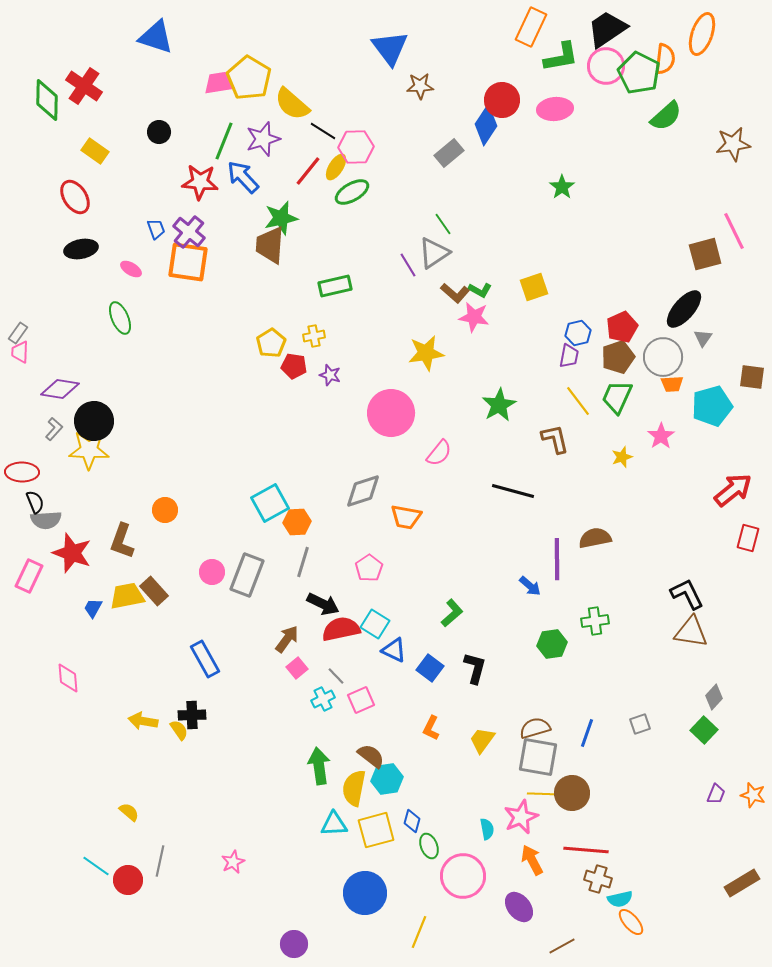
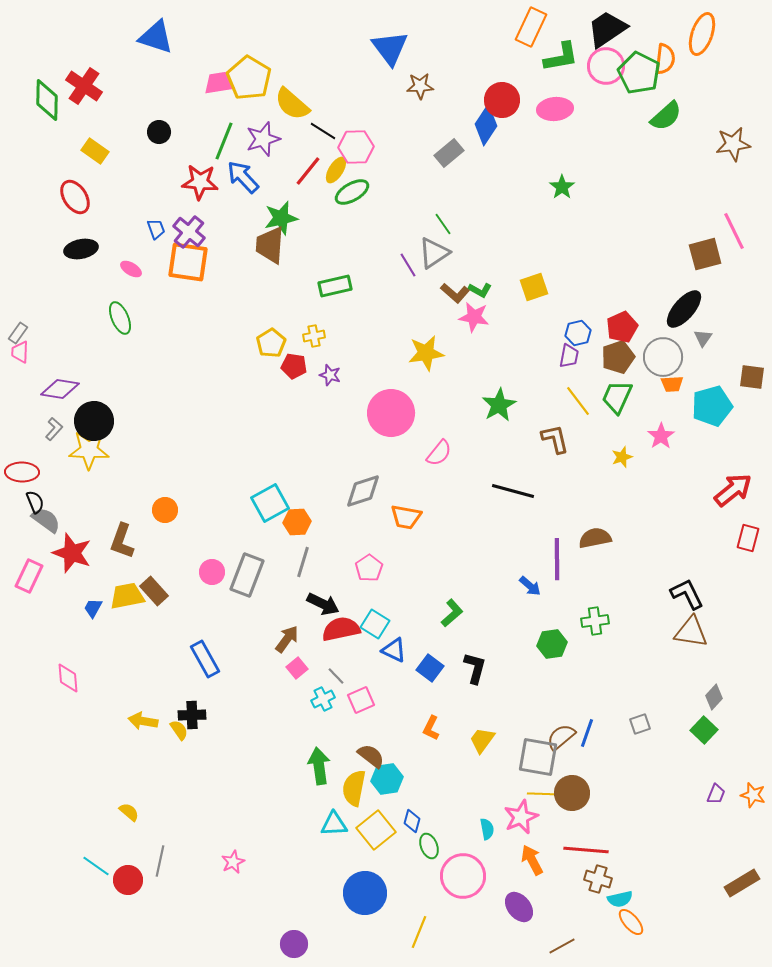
yellow ellipse at (336, 167): moved 3 px down
gray semicircle at (46, 520): rotated 140 degrees counterclockwise
brown semicircle at (535, 728): moved 26 px right, 9 px down; rotated 24 degrees counterclockwise
yellow square at (376, 830): rotated 24 degrees counterclockwise
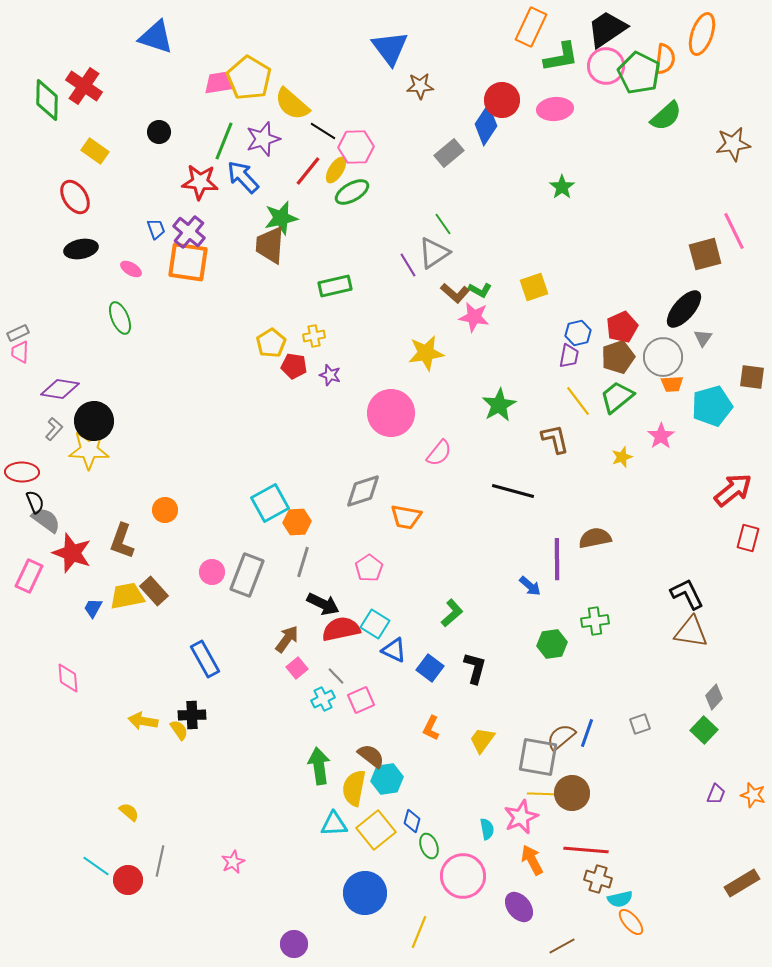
gray rectangle at (18, 333): rotated 30 degrees clockwise
green trapezoid at (617, 397): rotated 27 degrees clockwise
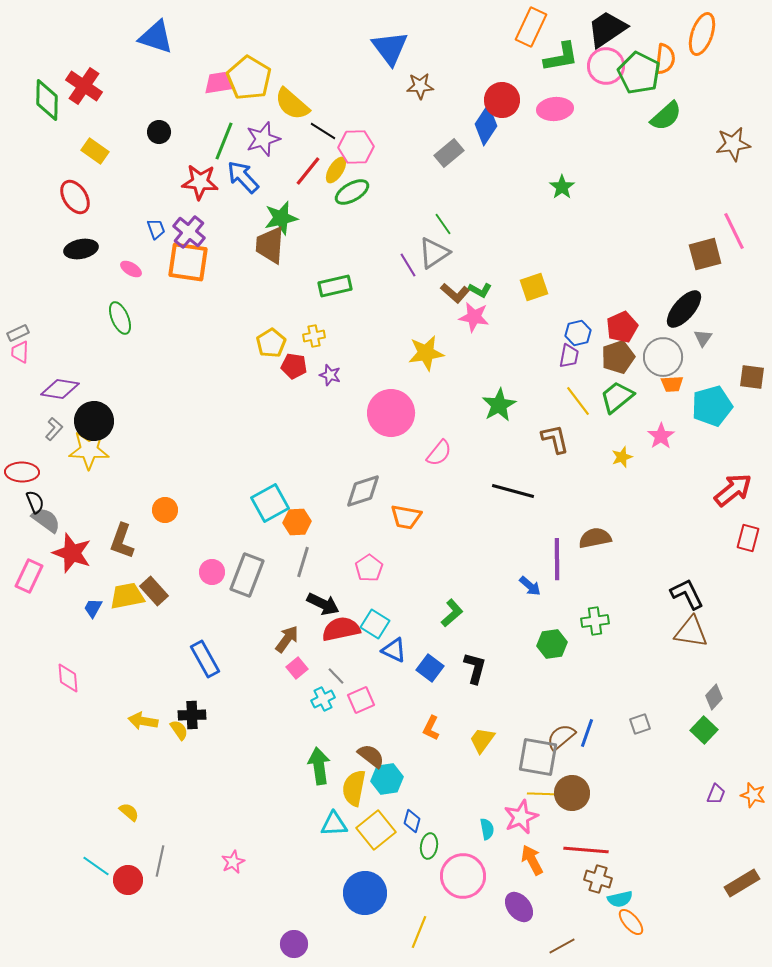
green ellipse at (429, 846): rotated 30 degrees clockwise
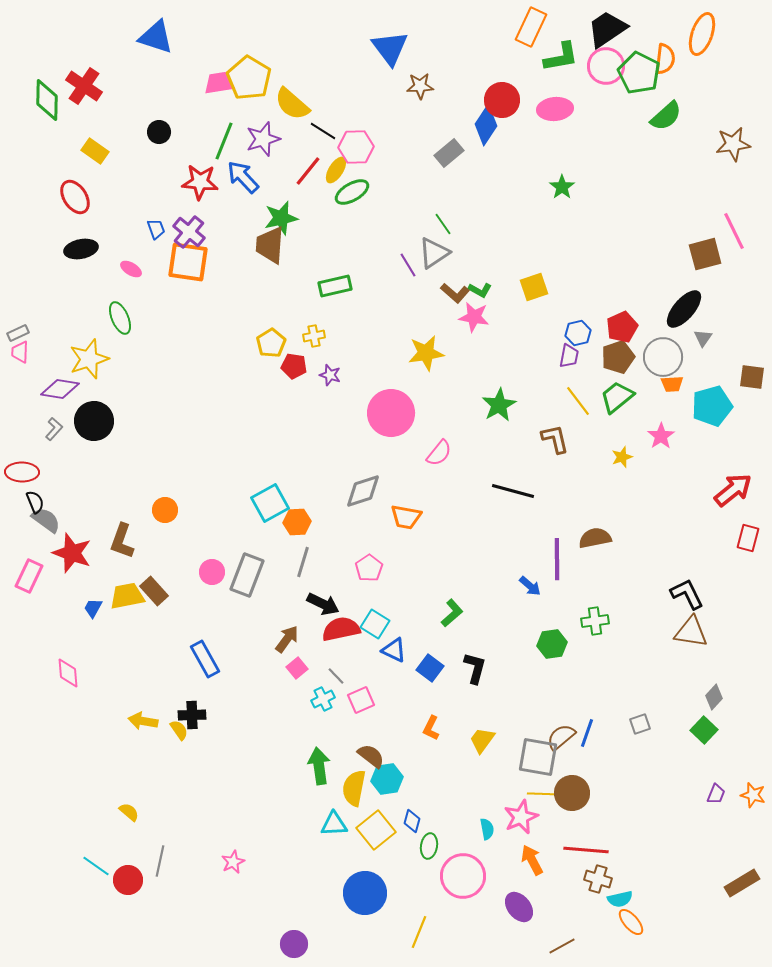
yellow star at (89, 450): moved 91 px up; rotated 21 degrees counterclockwise
pink diamond at (68, 678): moved 5 px up
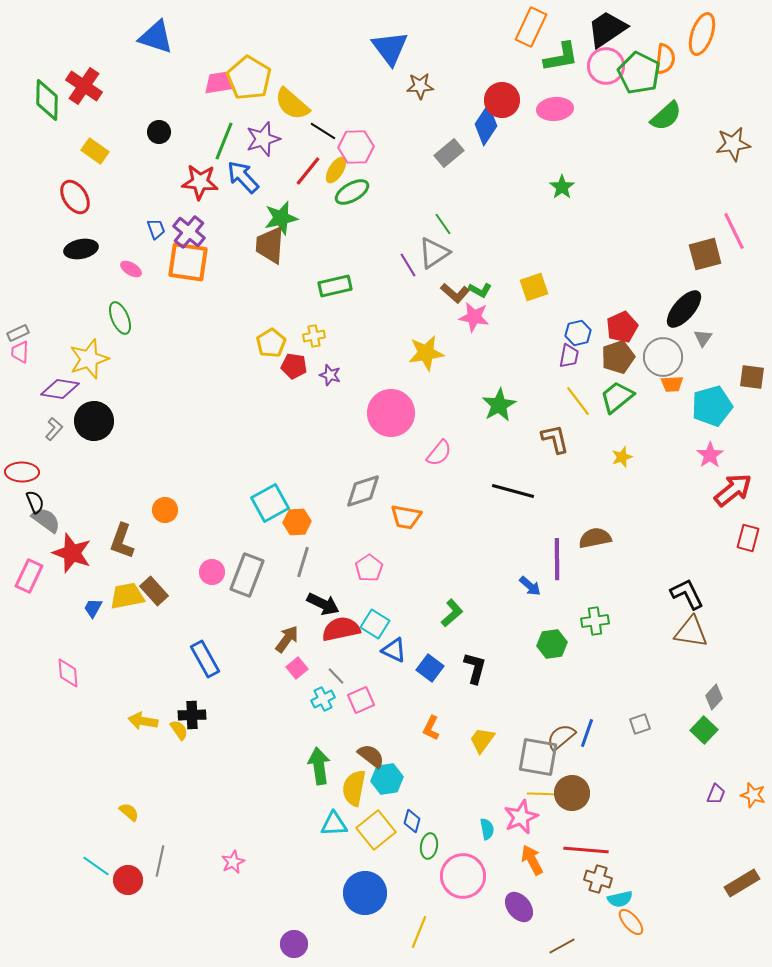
pink star at (661, 436): moved 49 px right, 19 px down
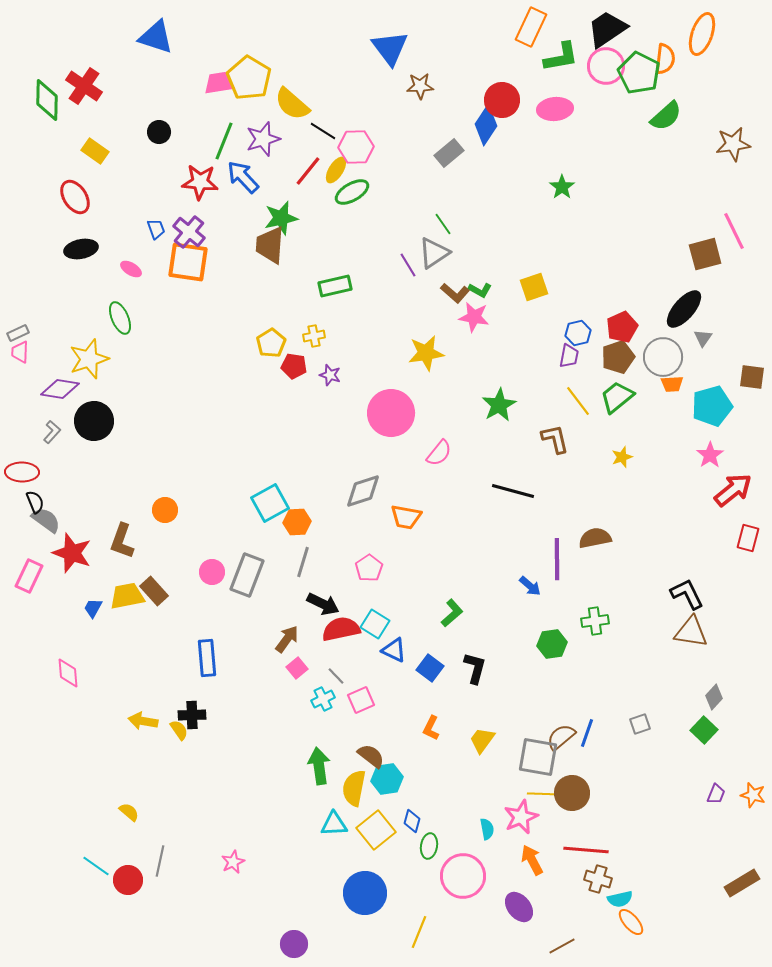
gray L-shape at (54, 429): moved 2 px left, 3 px down
blue rectangle at (205, 659): moved 2 px right, 1 px up; rotated 24 degrees clockwise
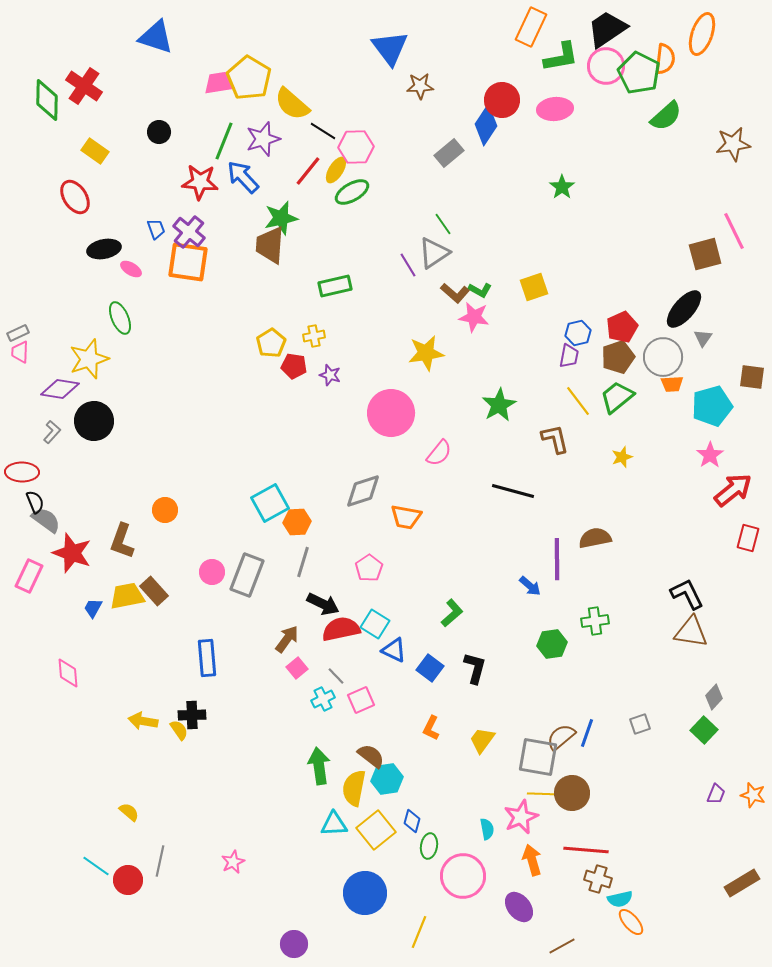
black ellipse at (81, 249): moved 23 px right
orange arrow at (532, 860): rotated 12 degrees clockwise
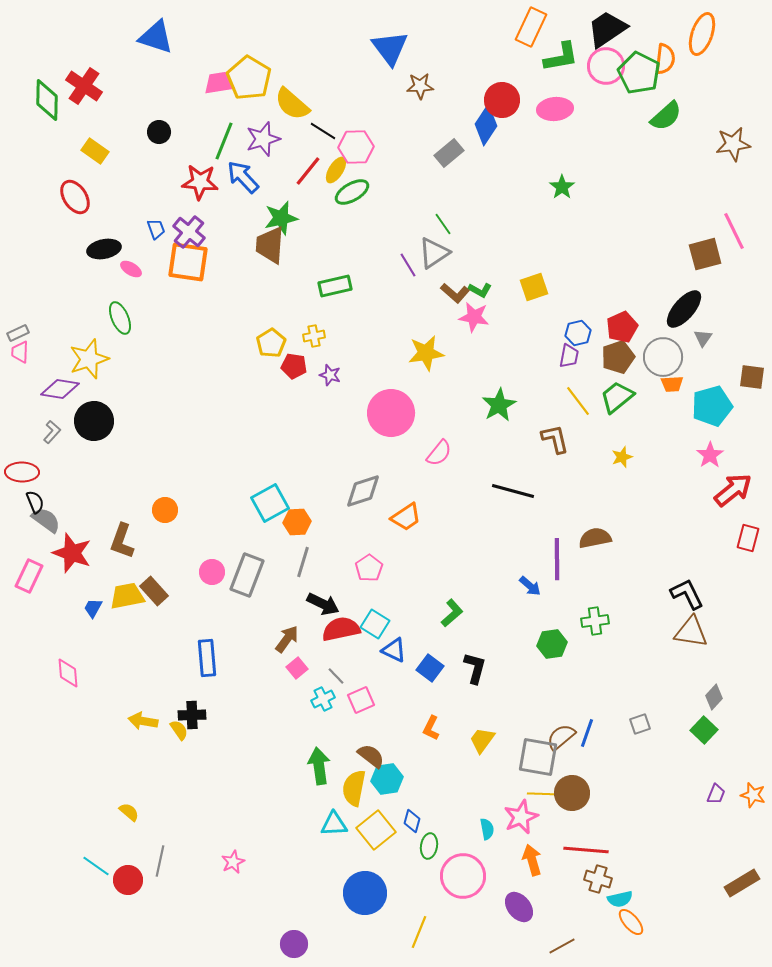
orange trapezoid at (406, 517): rotated 44 degrees counterclockwise
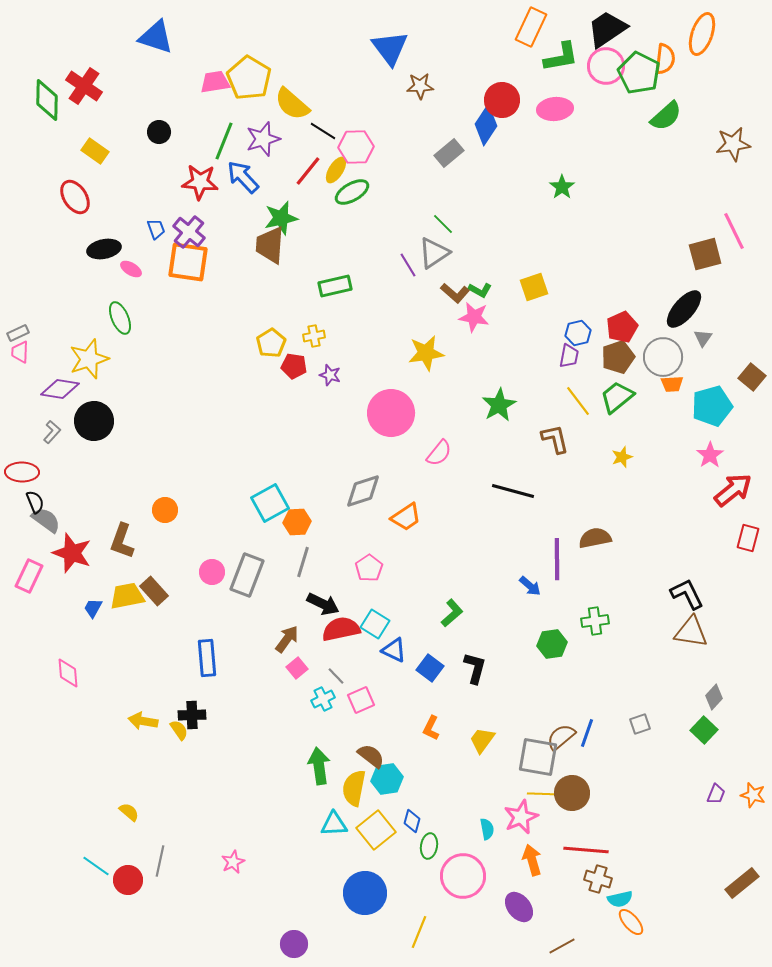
pink trapezoid at (219, 83): moved 4 px left, 1 px up
green line at (443, 224): rotated 10 degrees counterclockwise
brown square at (752, 377): rotated 32 degrees clockwise
brown rectangle at (742, 883): rotated 8 degrees counterclockwise
